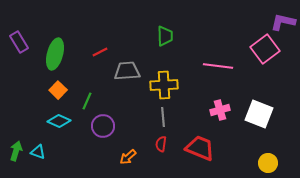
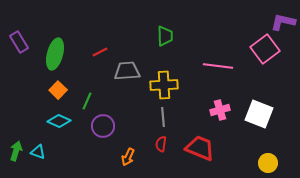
orange arrow: rotated 24 degrees counterclockwise
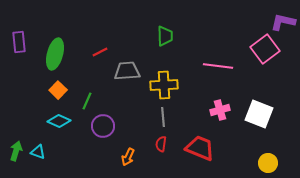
purple rectangle: rotated 25 degrees clockwise
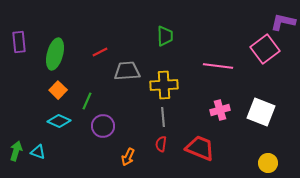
white square: moved 2 px right, 2 px up
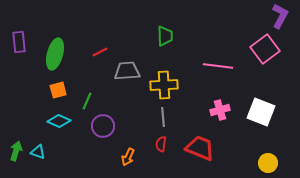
purple L-shape: moved 3 px left, 6 px up; rotated 105 degrees clockwise
orange square: rotated 30 degrees clockwise
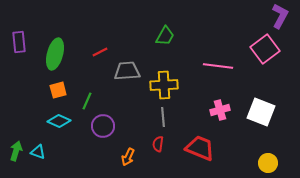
green trapezoid: rotated 30 degrees clockwise
red semicircle: moved 3 px left
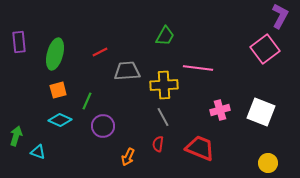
pink line: moved 20 px left, 2 px down
gray line: rotated 24 degrees counterclockwise
cyan diamond: moved 1 px right, 1 px up
green arrow: moved 15 px up
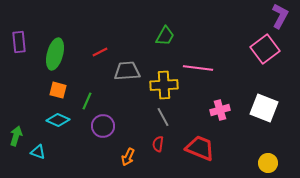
orange square: rotated 30 degrees clockwise
white square: moved 3 px right, 4 px up
cyan diamond: moved 2 px left
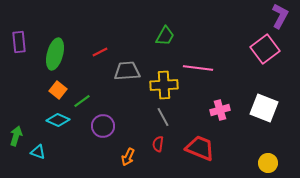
orange square: rotated 24 degrees clockwise
green line: moved 5 px left; rotated 30 degrees clockwise
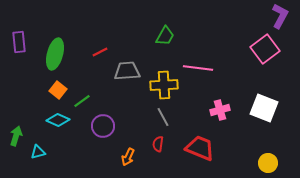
cyan triangle: rotated 35 degrees counterclockwise
